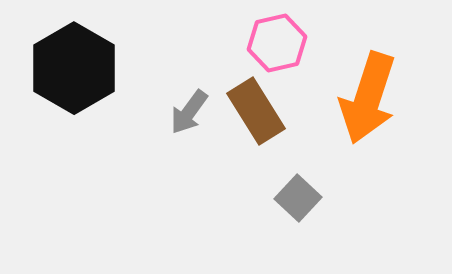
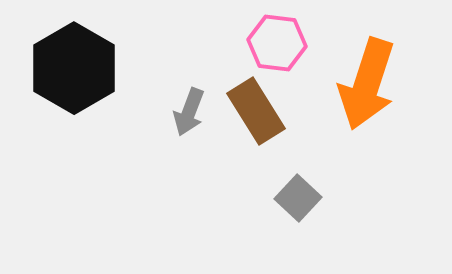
pink hexagon: rotated 20 degrees clockwise
orange arrow: moved 1 px left, 14 px up
gray arrow: rotated 15 degrees counterclockwise
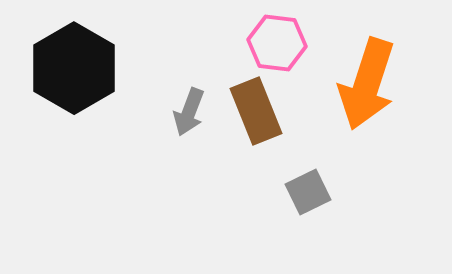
brown rectangle: rotated 10 degrees clockwise
gray square: moved 10 px right, 6 px up; rotated 21 degrees clockwise
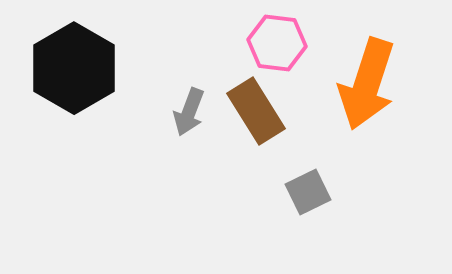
brown rectangle: rotated 10 degrees counterclockwise
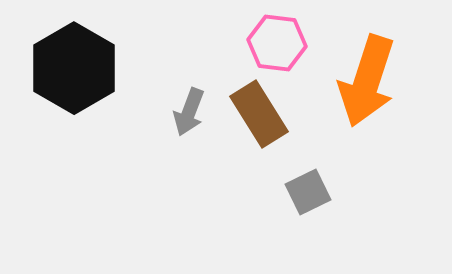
orange arrow: moved 3 px up
brown rectangle: moved 3 px right, 3 px down
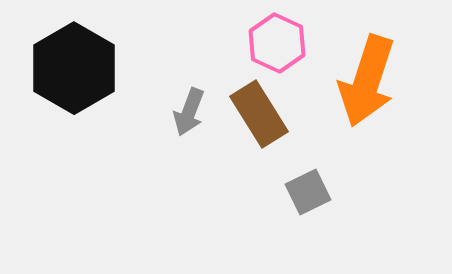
pink hexagon: rotated 18 degrees clockwise
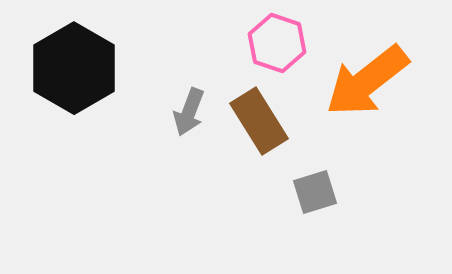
pink hexagon: rotated 6 degrees counterclockwise
orange arrow: rotated 34 degrees clockwise
brown rectangle: moved 7 px down
gray square: moved 7 px right; rotated 9 degrees clockwise
